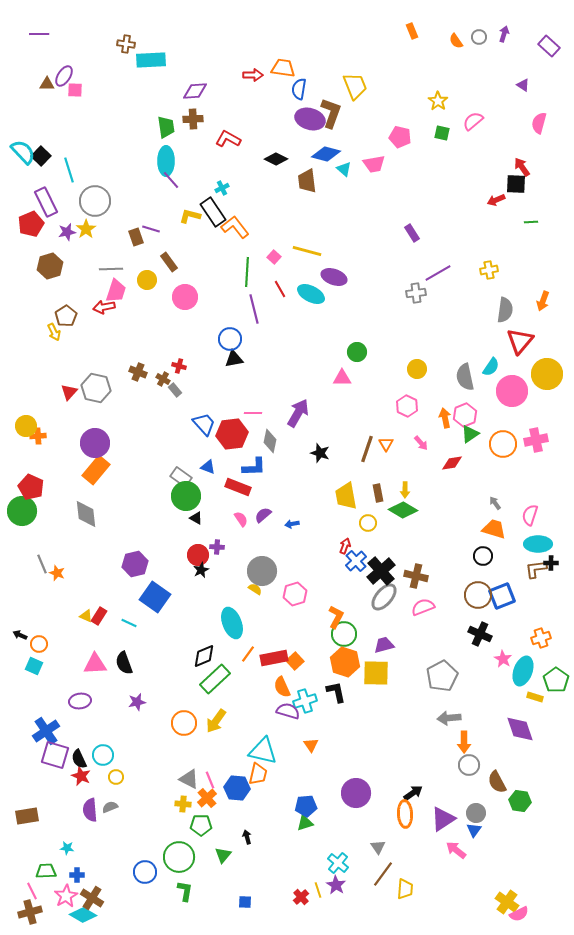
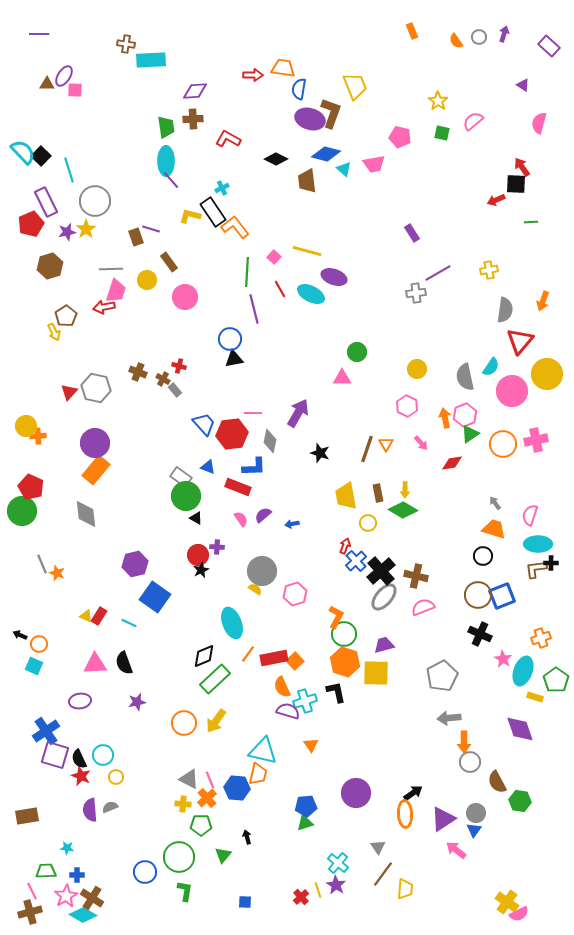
gray circle at (469, 765): moved 1 px right, 3 px up
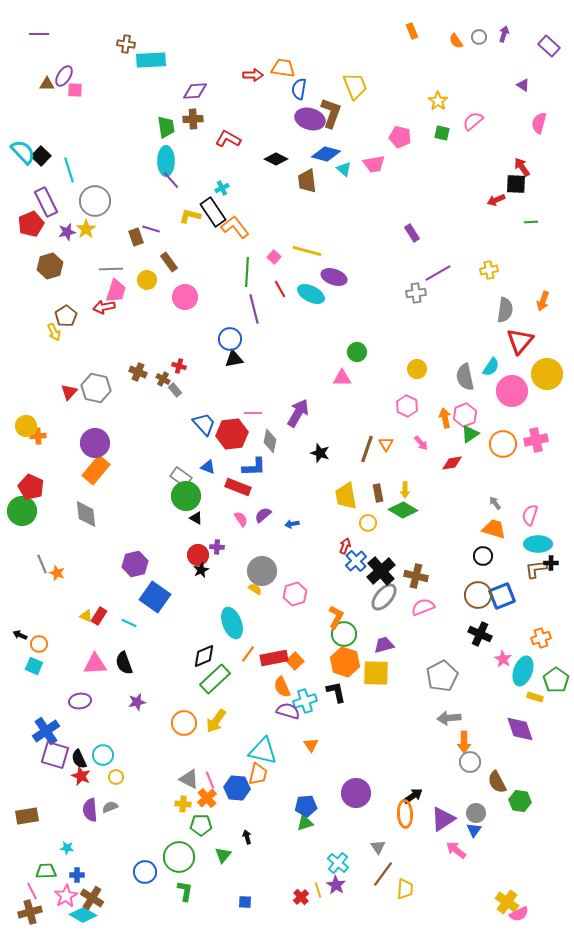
black arrow at (413, 793): moved 3 px down
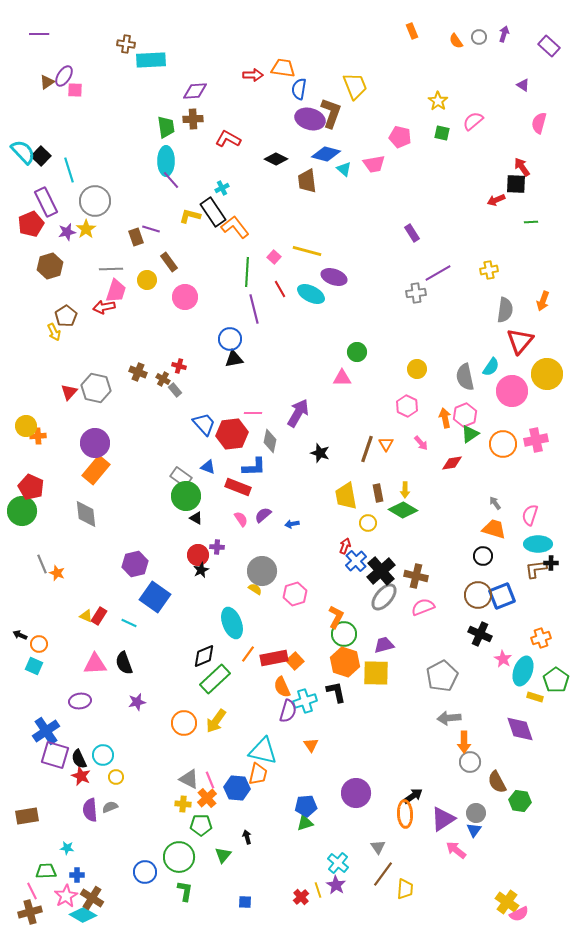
brown triangle at (47, 84): moved 2 px up; rotated 35 degrees counterclockwise
purple semicircle at (288, 711): rotated 90 degrees clockwise
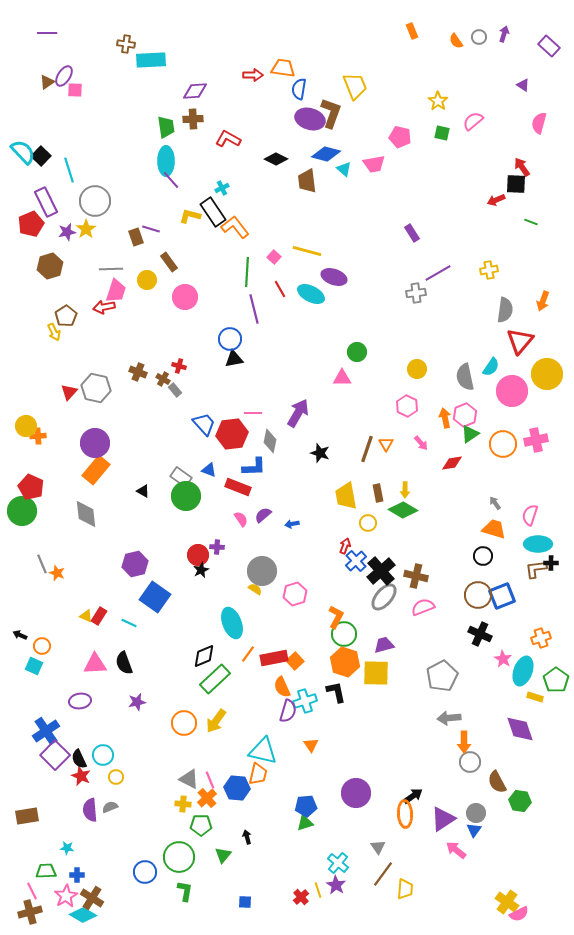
purple line at (39, 34): moved 8 px right, 1 px up
green line at (531, 222): rotated 24 degrees clockwise
blue triangle at (208, 467): moved 1 px right, 3 px down
black triangle at (196, 518): moved 53 px left, 27 px up
orange circle at (39, 644): moved 3 px right, 2 px down
purple square at (55, 755): rotated 28 degrees clockwise
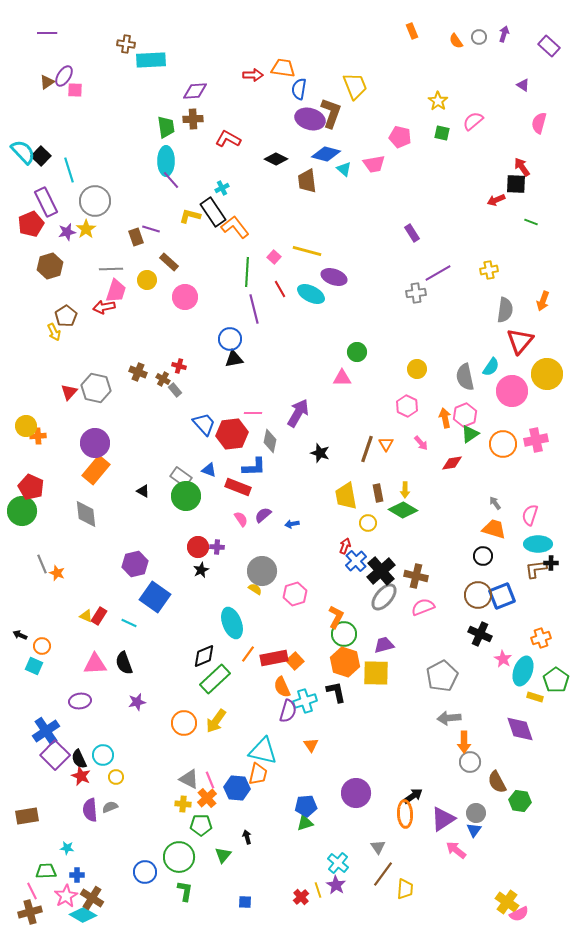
brown rectangle at (169, 262): rotated 12 degrees counterclockwise
red circle at (198, 555): moved 8 px up
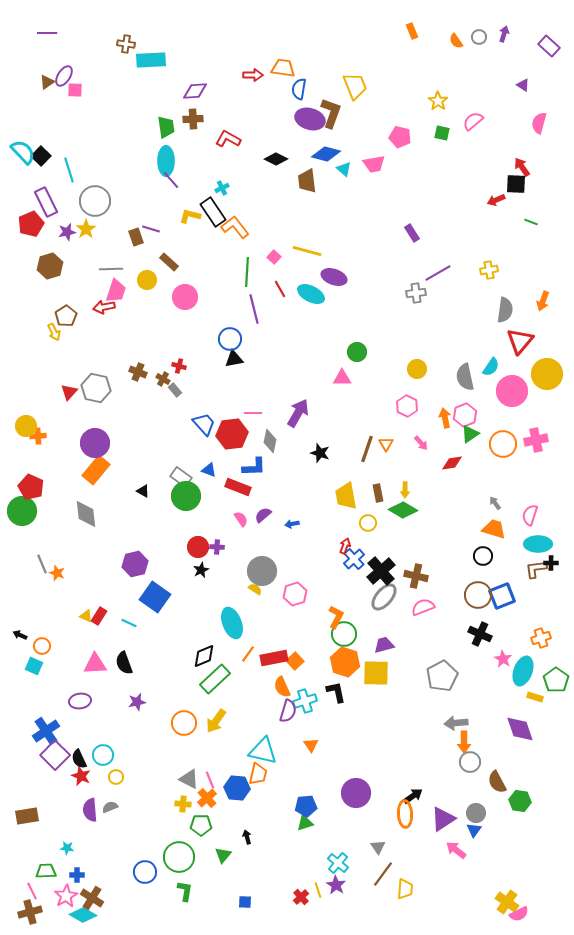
blue cross at (356, 561): moved 2 px left, 2 px up
gray arrow at (449, 718): moved 7 px right, 5 px down
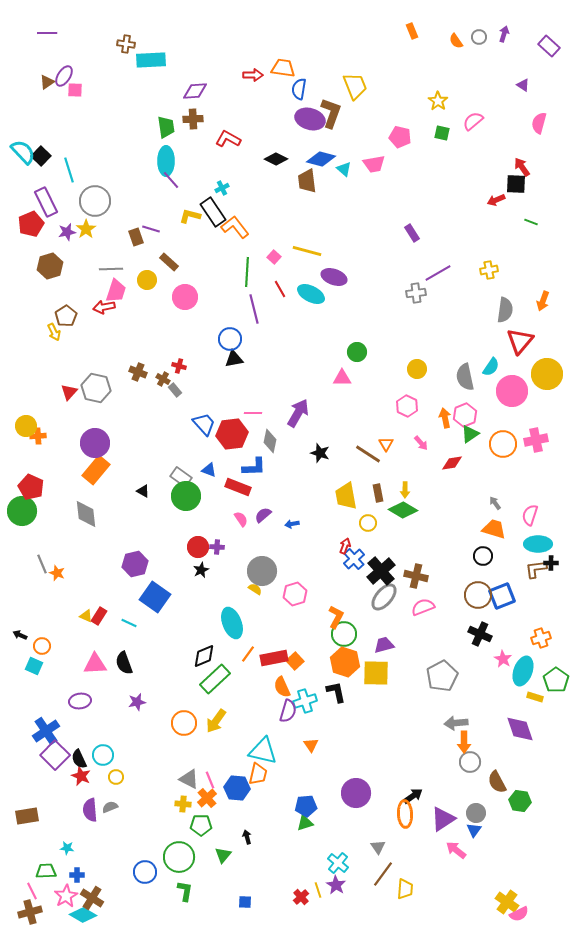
blue diamond at (326, 154): moved 5 px left, 5 px down
brown line at (367, 449): moved 1 px right, 5 px down; rotated 76 degrees counterclockwise
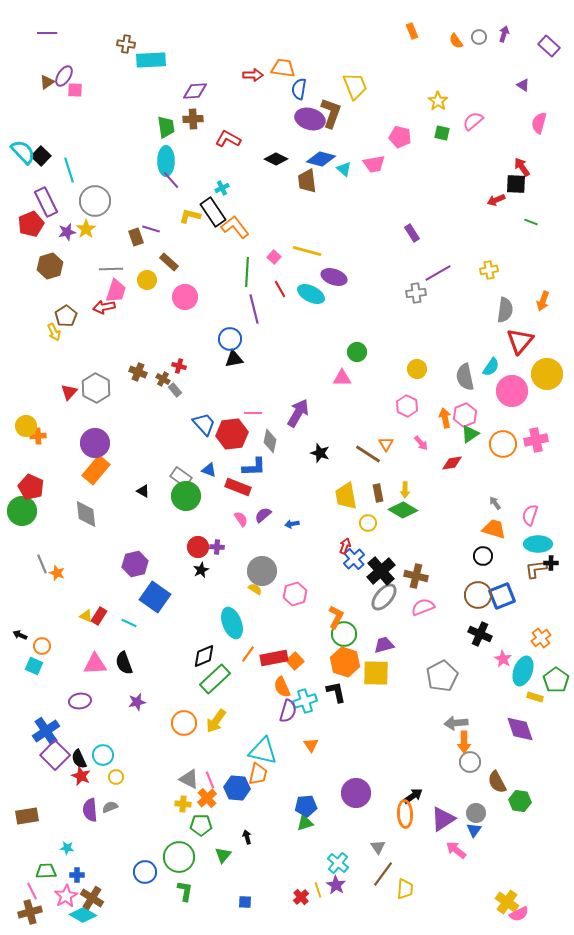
gray hexagon at (96, 388): rotated 16 degrees clockwise
orange cross at (541, 638): rotated 18 degrees counterclockwise
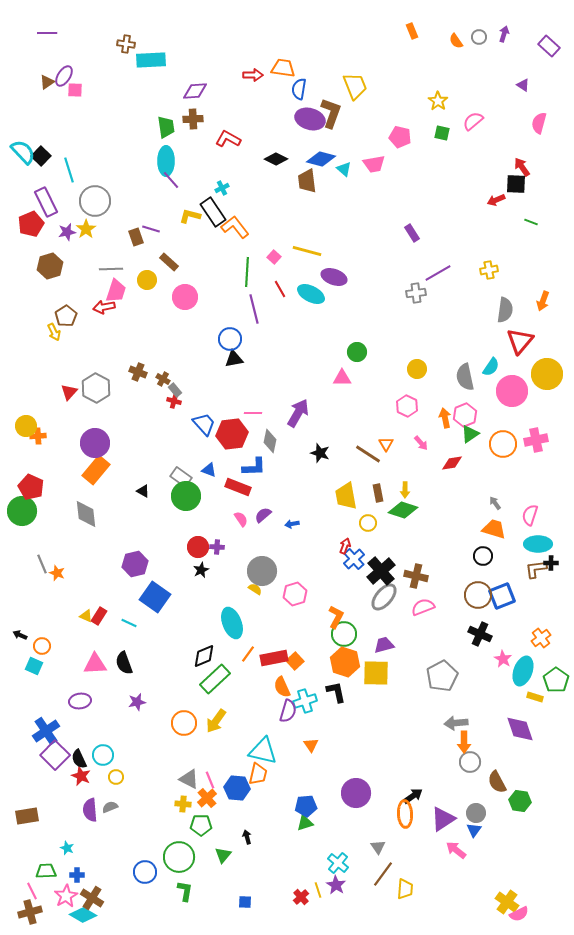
red cross at (179, 366): moved 5 px left, 35 px down
green diamond at (403, 510): rotated 12 degrees counterclockwise
cyan star at (67, 848): rotated 16 degrees clockwise
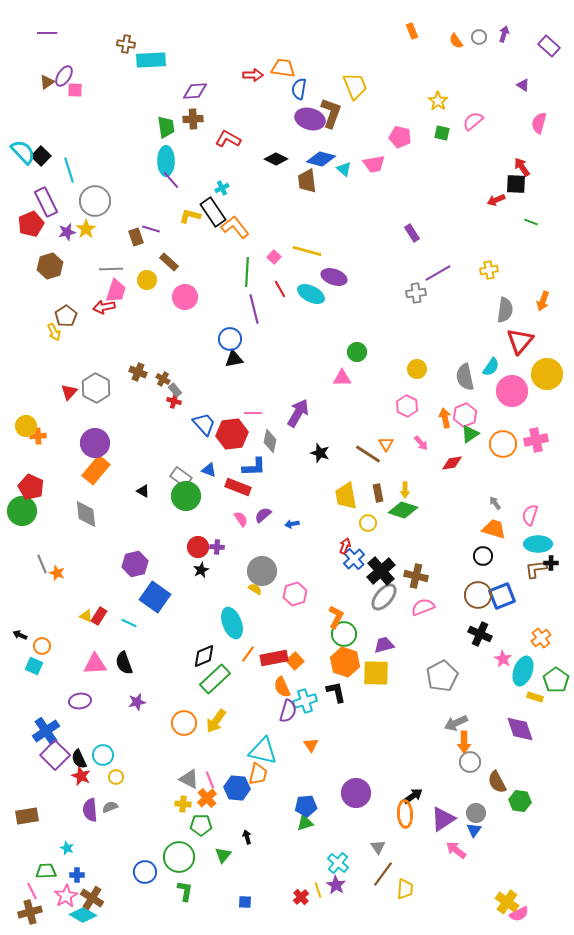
gray arrow at (456, 723): rotated 20 degrees counterclockwise
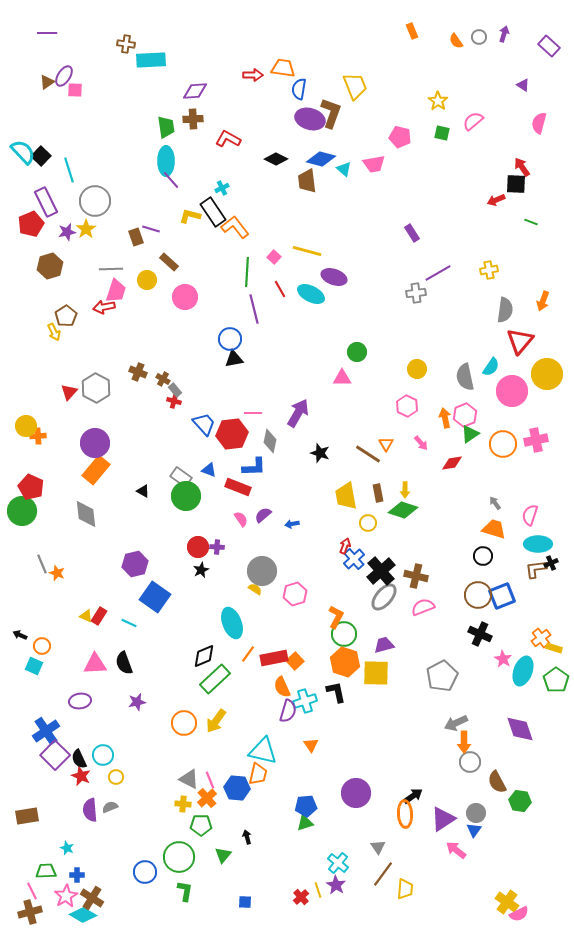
black cross at (551, 563): rotated 24 degrees counterclockwise
yellow rectangle at (535, 697): moved 19 px right, 49 px up
